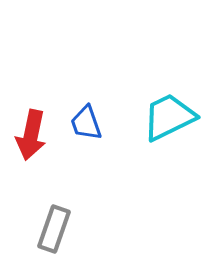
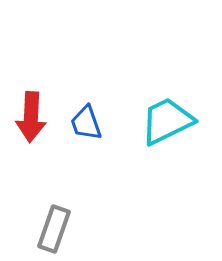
cyan trapezoid: moved 2 px left, 4 px down
red arrow: moved 18 px up; rotated 9 degrees counterclockwise
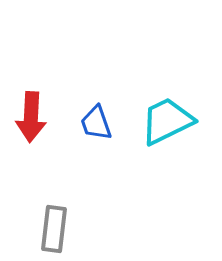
blue trapezoid: moved 10 px right
gray rectangle: rotated 12 degrees counterclockwise
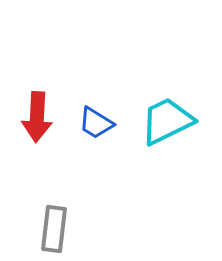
red arrow: moved 6 px right
blue trapezoid: rotated 39 degrees counterclockwise
